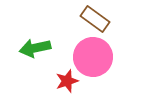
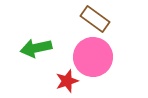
green arrow: moved 1 px right
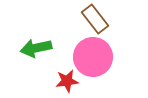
brown rectangle: rotated 16 degrees clockwise
red star: rotated 10 degrees clockwise
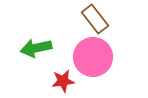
red star: moved 4 px left
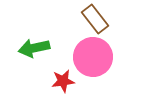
green arrow: moved 2 px left
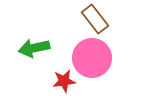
pink circle: moved 1 px left, 1 px down
red star: moved 1 px right
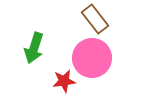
green arrow: rotated 60 degrees counterclockwise
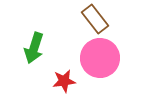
pink circle: moved 8 px right
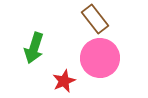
red star: rotated 15 degrees counterclockwise
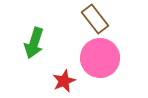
green arrow: moved 5 px up
